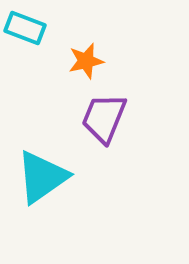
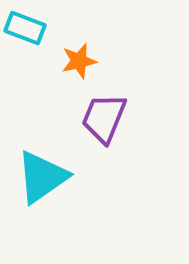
orange star: moved 7 px left
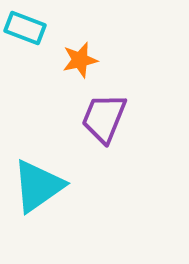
orange star: moved 1 px right, 1 px up
cyan triangle: moved 4 px left, 9 px down
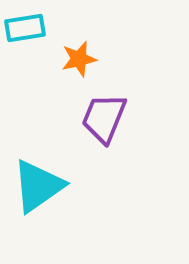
cyan rectangle: rotated 30 degrees counterclockwise
orange star: moved 1 px left, 1 px up
